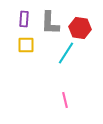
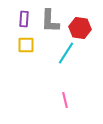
gray L-shape: moved 2 px up
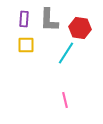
gray L-shape: moved 1 px left, 1 px up
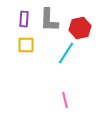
red hexagon: rotated 20 degrees counterclockwise
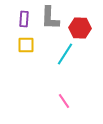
gray L-shape: moved 1 px right, 2 px up
red hexagon: rotated 15 degrees clockwise
cyan line: moved 1 px left, 1 px down
pink line: moved 1 px left, 1 px down; rotated 21 degrees counterclockwise
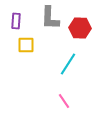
purple rectangle: moved 8 px left, 2 px down
cyan line: moved 3 px right, 10 px down
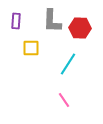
gray L-shape: moved 2 px right, 3 px down
yellow square: moved 5 px right, 3 px down
pink line: moved 1 px up
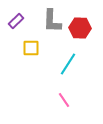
purple rectangle: rotated 42 degrees clockwise
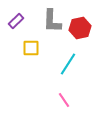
red hexagon: rotated 15 degrees counterclockwise
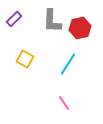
purple rectangle: moved 2 px left, 2 px up
yellow square: moved 6 px left, 11 px down; rotated 30 degrees clockwise
pink line: moved 3 px down
